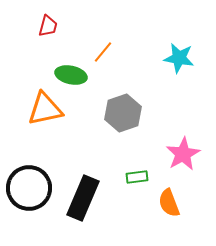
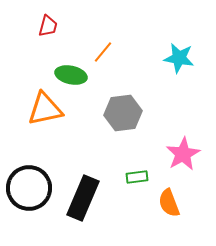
gray hexagon: rotated 12 degrees clockwise
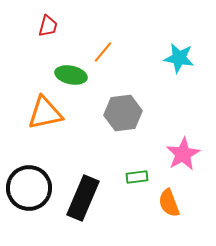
orange triangle: moved 4 px down
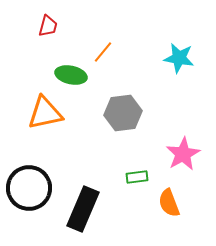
black rectangle: moved 11 px down
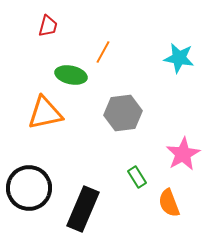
orange line: rotated 10 degrees counterclockwise
green rectangle: rotated 65 degrees clockwise
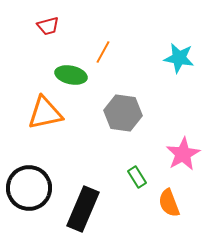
red trapezoid: rotated 60 degrees clockwise
gray hexagon: rotated 15 degrees clockwise
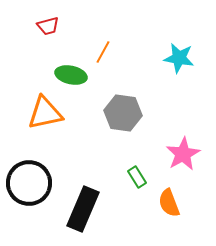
black circle: moved 5 px up
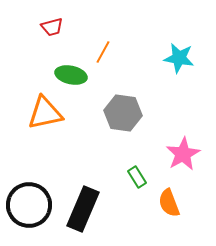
red trapezoid: moved 4 px right, 1 px down
black circle: moved 22 px down
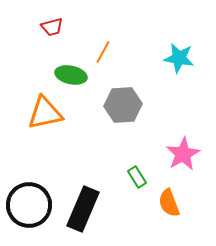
gray hexagon: moved 8 px up; rotated 12 degrees counterclockwise
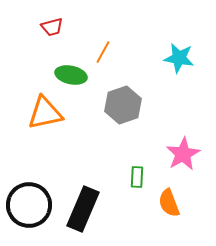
gray hexagon: rotated 15 degrees counterclockwise
green rectangle: rotated 35 degrees clockwise
